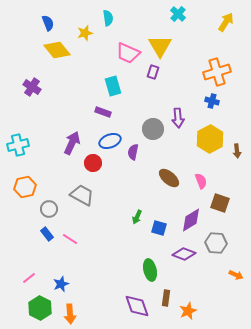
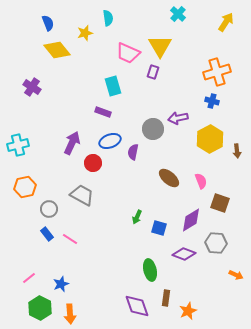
purple arrow at (178, 118): rotated 84 degrees clockwise
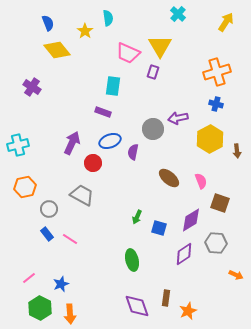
yellow star at (85, 33): moved 2 px up; rotated 21 degrees counterclockwise
cyan rectangle at (113, 86): rotated 24 degrees clockwise
blue cross at (212, 101): moved 4 px right, 3 px down
purple diamond at (184, 254): rotated 55 degrees counterclockwise
green ellipse at (150, 270): moved 18 px left, 10 px up
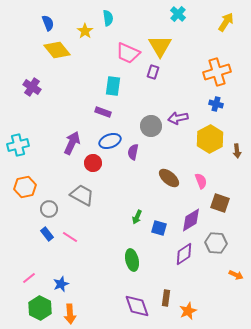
gray circle at (153, 129): moved 2 px left, 3 px up
pink line at (70, 239): moved 2 px up
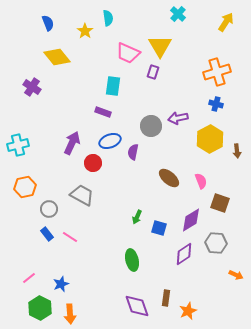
yellow diamond at (57, 50): moved 7 px down
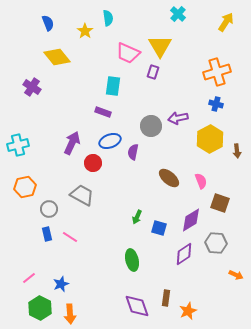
blue rectangle at (47, 234): rotated 24 degrees clockwise
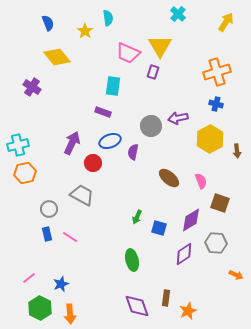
orange hexagon at (25, 187): moved 14 px up
